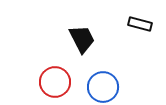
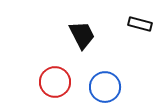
black trapezoid: moved 4 px up
blue circle: moved 2 px right
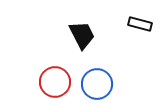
blue circle: moved 8 px left, 3 px up
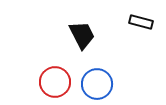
black rectangle: moved 1 px right, 2 px up
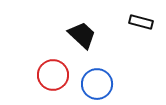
black trapezoid: rotated 20 degrees counterclockwise
red circle: moved 2 px left, 7 px up
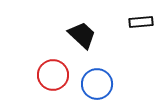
black rectangle: rotated 20 degrees counterclockwise
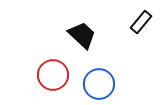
black rectangle: rotated 45 degrees counterclockwise
blue circle: moved 2 px right
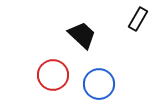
black rectangle: moved 3 px left, 3 px up; rotated 10 degrees counterclockwise
